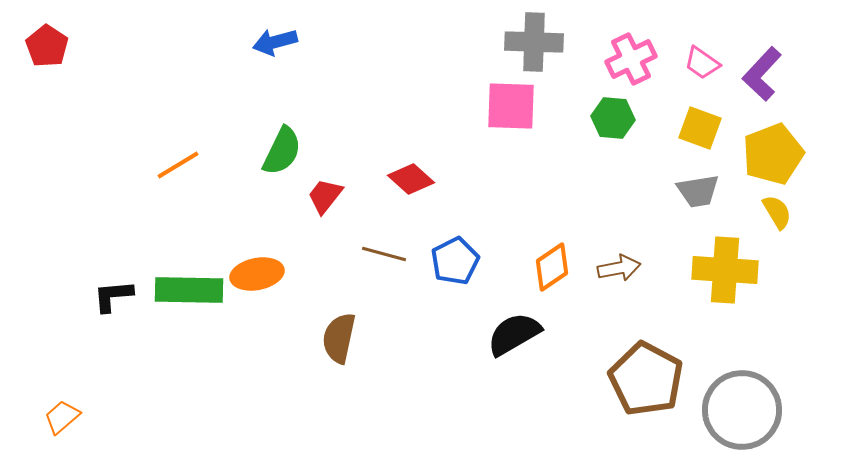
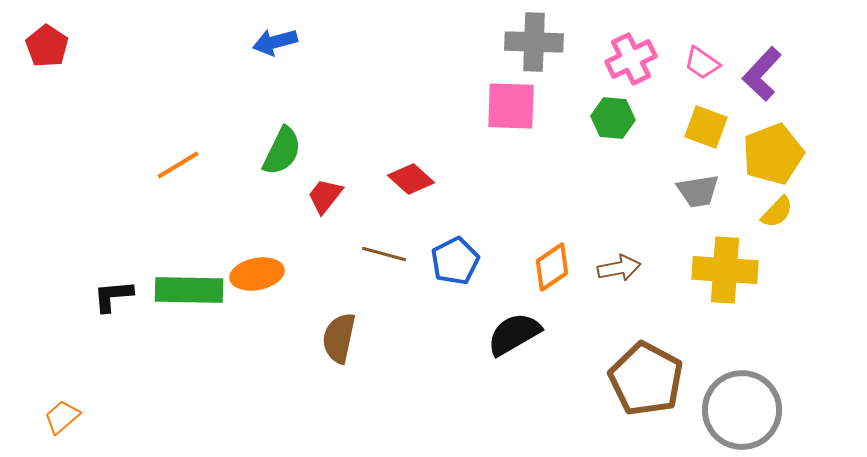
yellow square: moved 6 px right, 1 px up
yellow semicircle: rotated 75 degrees clockwise
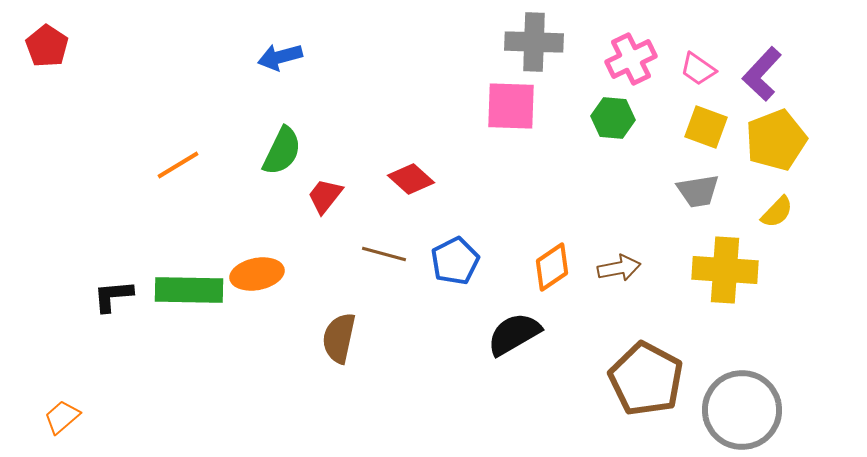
blue arrow: moved 5 px right, 15 px down
pink trapezoid: moved 4 px left, 6 px down
yellow pentagon: moved 3 px right, 14 px up
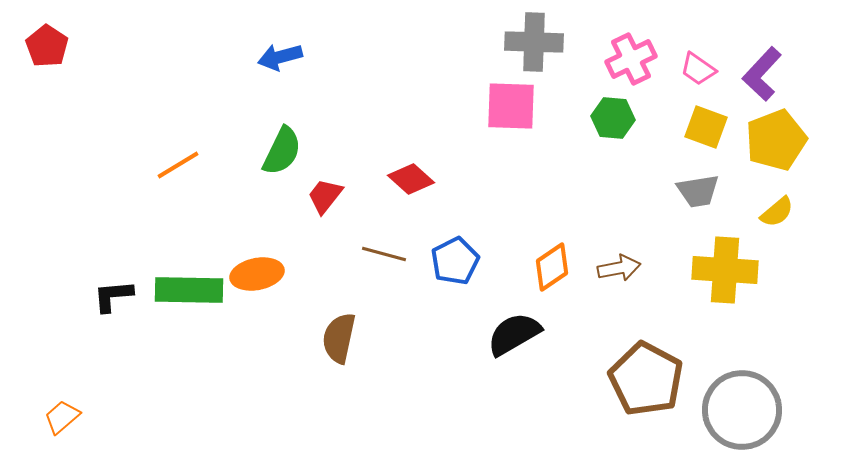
yellow semicircle: rotated 6 degrees clockwise
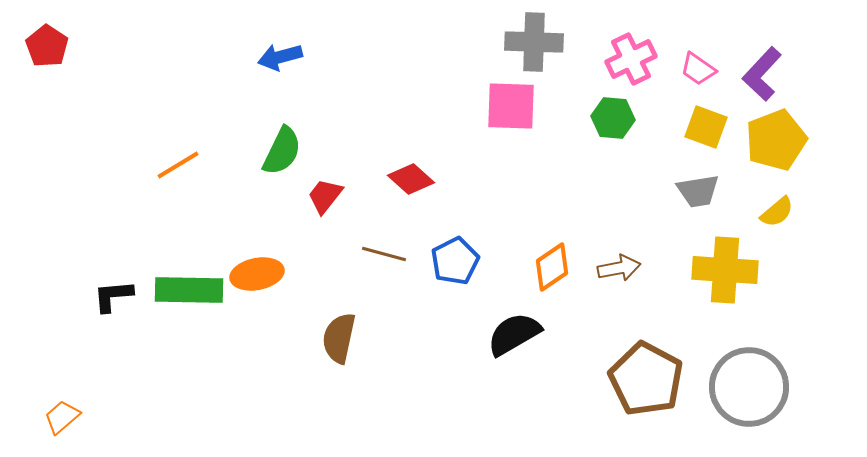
gray circle: moved 7 px right, 23 px up
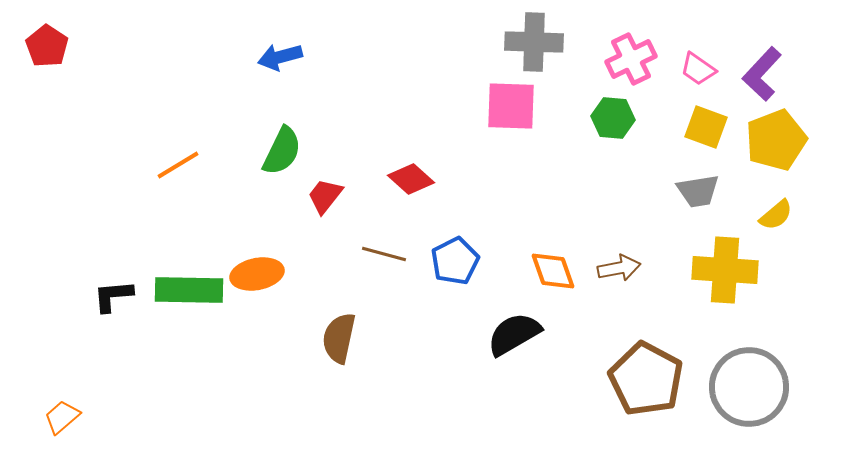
yellow semicircle: moved 1 px left, 3 px down
orange diamond: moved 1 px right, 4 px down; rotated 75 degrees counterclockwise
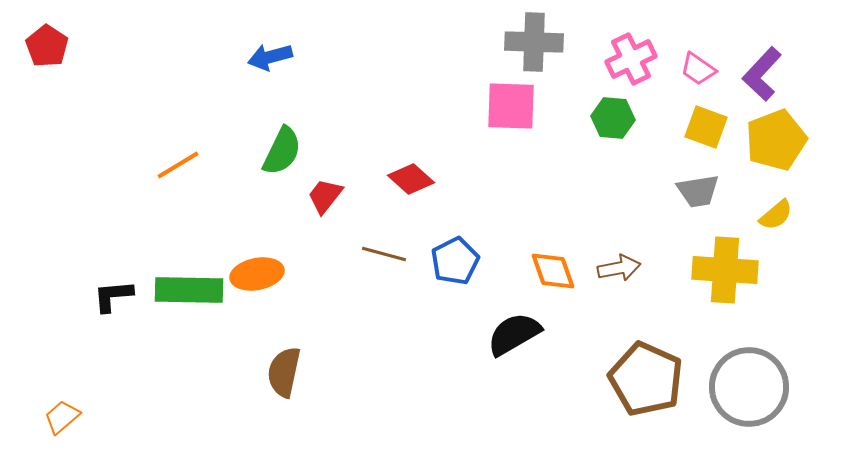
blue arrow: moved 10 px left
brown semicircle: moved 55 px left, 34 px down
brown pentagon: rotated 4 degrees counterclockwise
